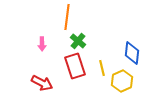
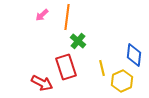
pink arrow: moved 29 px up; rotated 48 degrees clockwise
blue diamond: moved 2 px right, 2 px down
red rectangle: moved 9 px left, 1 px down
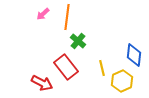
pink arrow: moved 1 px right, 1 px up
red rectangle: rotated 20 degrees counterclockwise
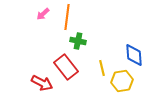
green cross: rotated 28 degrees counterclockwise
blue diamond: rotated 10 degrees counterclockwise
yellow hexagon: rotated 15 degrees clockwise
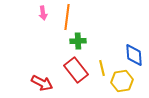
pink arrow: moved 1 px up; rotated 56 degrees counterclockwise
green cross: rotated 14 degrees counterclockwise
red rectangle: moved 10 px right, 3 px down
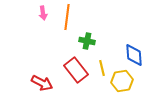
green cross: moved 9 px right; rotated 14 degrees clockwise
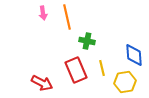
orange line: rotated 20 degrees counterclockwise
red rectangle: rotated 15 degrees clockwise
yellow hexagon: moved 3 px right, 1 px down
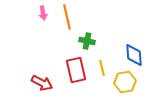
red rectangle: rotated 10 degrees clockwise
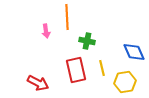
pink arrow: moved 3 px right, 18 px down
orange line: rotated 10 degrees clockwise
blue diamond: moved 3 px up; rotated 20 degrees counterclockwise
red arrow: moved 4 px left
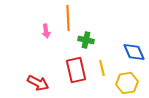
orange line: moved 1 px right, 1 px down
green cross: moved 1 px left, 1 px up
yellow hexagon: moved 2 px right, 1 px down
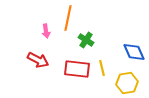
orange line: rotated 15 degrees clockwise
green cross: rotated 21 degrees clockwise
red rectangle: moved 1 px right, 1 px up; rotated 70 degrees counterclockwise
red arrow: moved 23 px up
